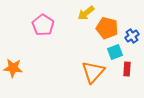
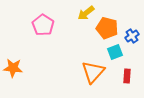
red rectangle: moved 7 px down
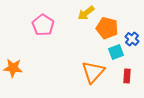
blue cross: moved 3 px down; rotated 16 degrees counterclockwise
cyan square: moved 1 px right
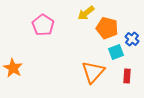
orange star: rotated 24 degrees clockwise
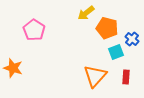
pink pentagon: moved 9 px left, 5 px down
orange star: rotated 12 degrees counterclockwise
orange triangle: moved 2 px right, 4 px down
red rectangle: moved 1 px left, 1 px down
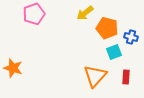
yellow arrow: moved 1 px left
pink pentagon: moved 16 px up; rotated 20 degrees clockwise
blue cross: moved 1 px left, 2 px up; rotated 24 degrees counterclockwise
cyan square: moved 2 px left
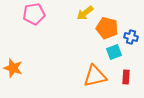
pink pentagon: rotated 10 degrees clockwise
orange triangle: rotated 35 degrees clockwise
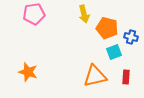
yellow arrow: moved 1 px left, 1 px down; rotated 66 degrees counterclockwise
orange star: moved 15 px right, 4 px down
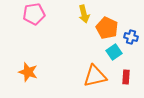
orange pentagon: rotated 10 degrees clockwise
cyan square: rotated 14 degrees counterclockwise
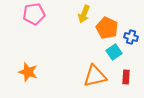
yellow arrow: rotated 36 degrees clockwise
